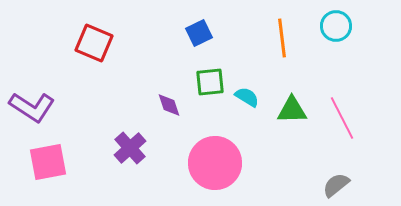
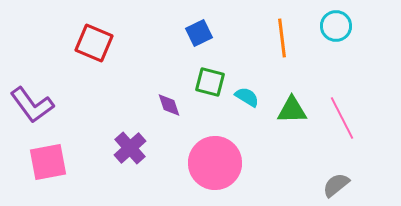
green square: rotated 20 degrees clockwise
purple L-shape: moved 2 px up; rotated 21 degrees clockwise
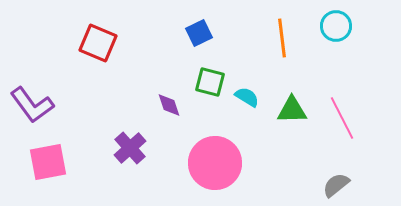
red square: moved 4 px right
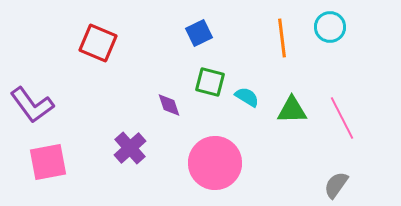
cyan circle: moved 6 px left, 1 px down
gray semicircle: rotated 16 degrees counterclockwise
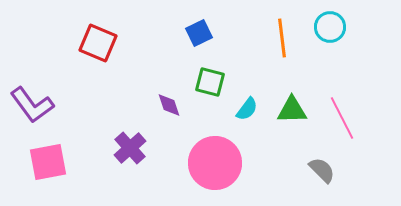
cyan semicircle: moved 12 px down; rotated 95 degrees clockwise
gray semicircle: moved 14 px left, 15 px up; rotated 100 degrees clockwise
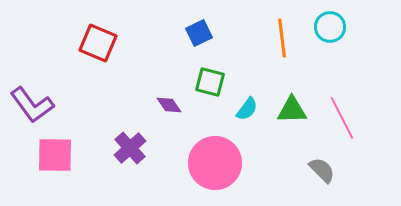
purple diamond: rotated 16 degrees counterclockwise
pink square: moved 7 px right, 7 px up; rotated 12 degrees clockwise
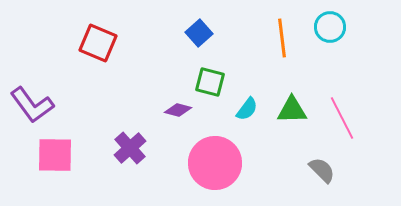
blue square: rotated 16 degrees counterclockwise
purple diamond: moved 9 px right, 5 px down; rotated 40 degrees counterclockwise
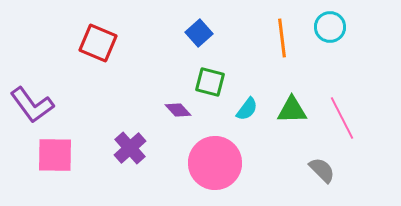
purple diamond: rotated 32 degrees clockwise
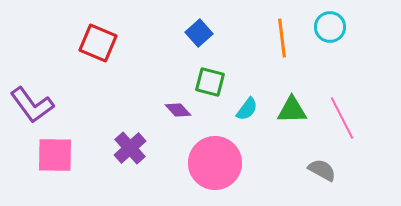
gray semicircle: rotated 16 degrees counterclockwise
